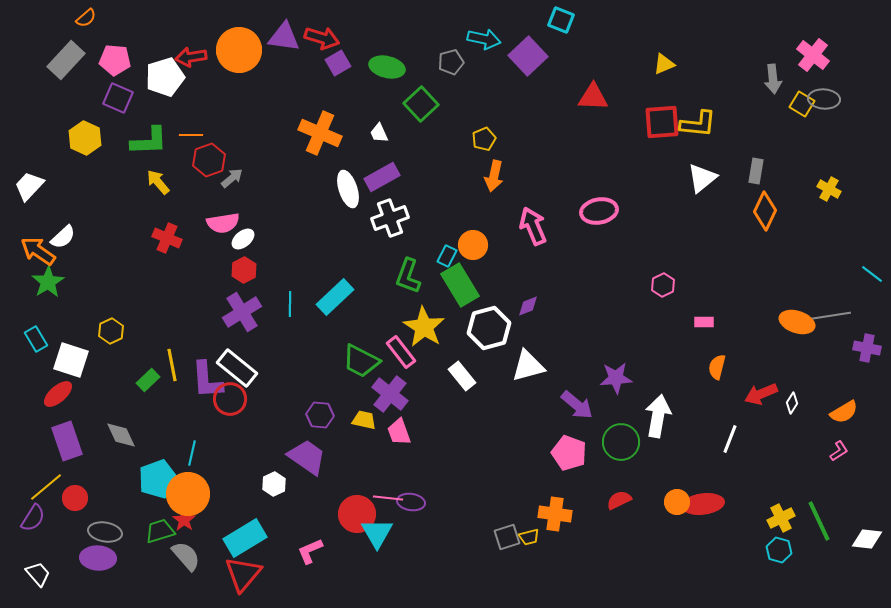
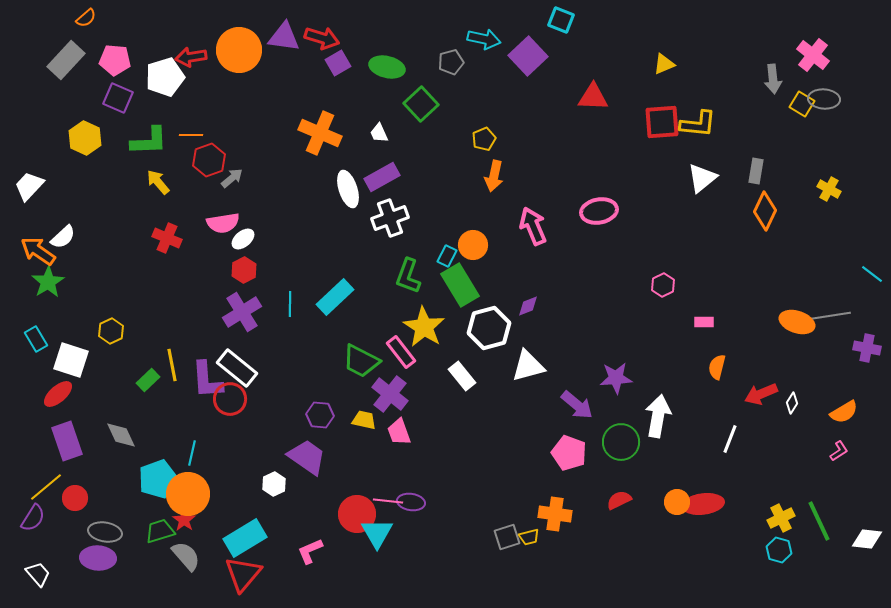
pink line at (388, 498): moved 3 px down
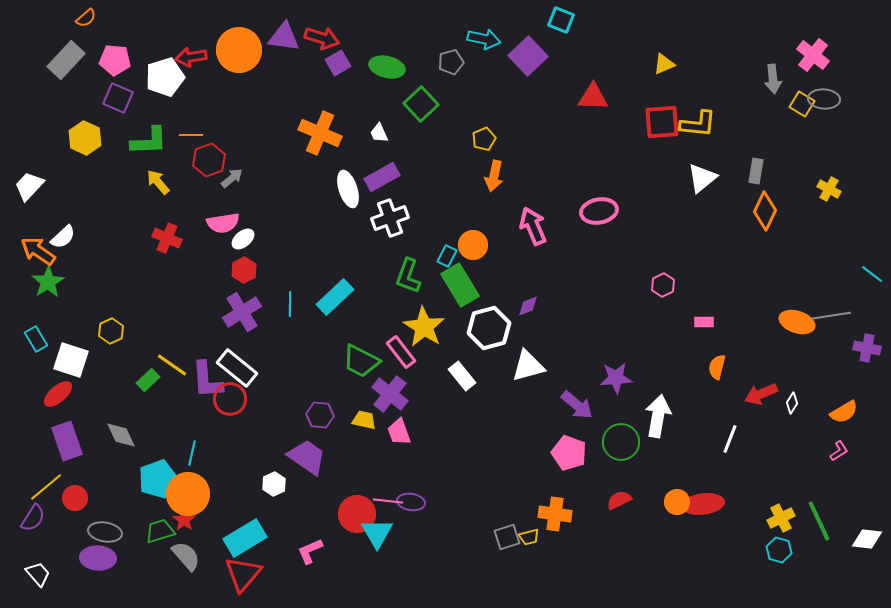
yellow line at (172, 365): rotated 44 degrees counterclockwise
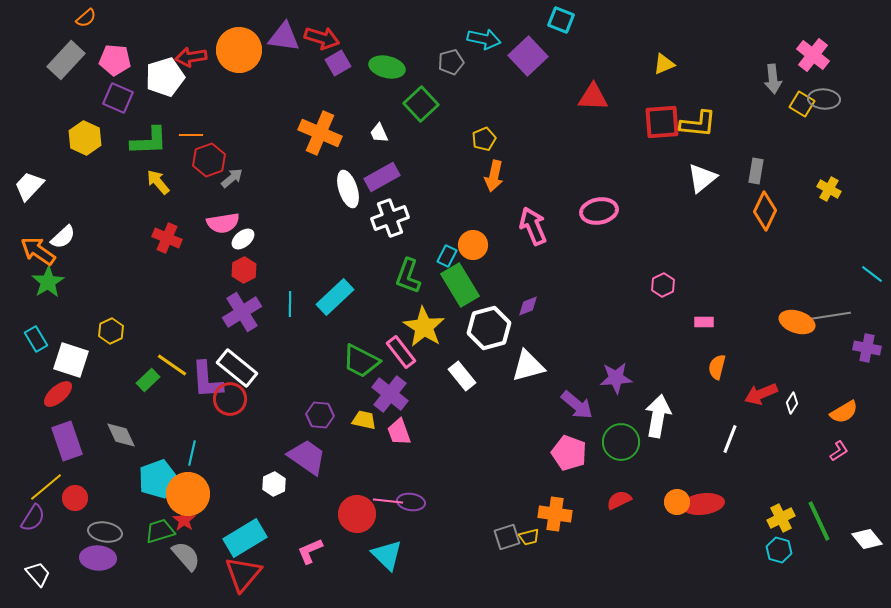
cyan triangle at (377, 533): moved 10 px right, 22 px down; rotated 16 degrees counterclockwise
white diamond at (867, 539): rotated 44 degrees clockwise
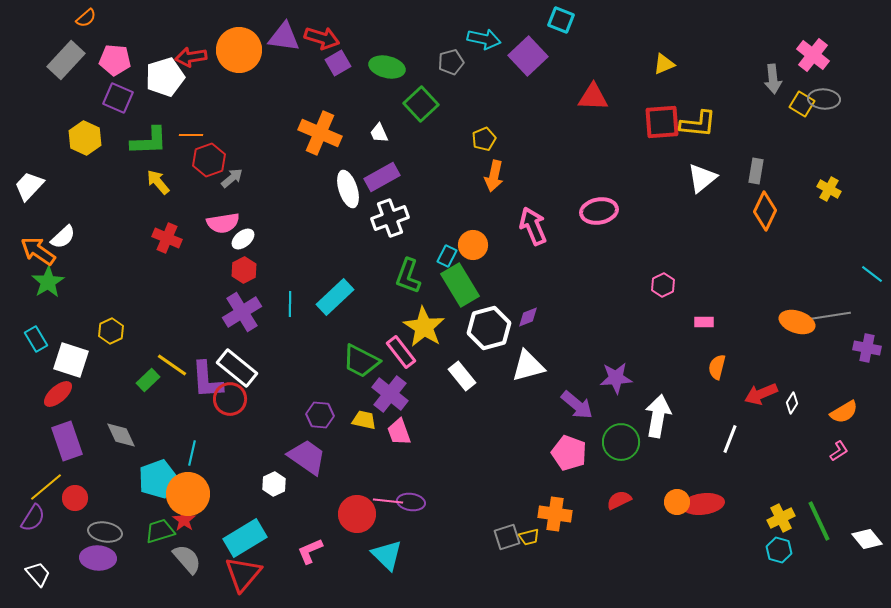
purple diamond at (528, 306): moved 11 px down
gray semicircle at (186, 556): moved 1 px right, 3 px down
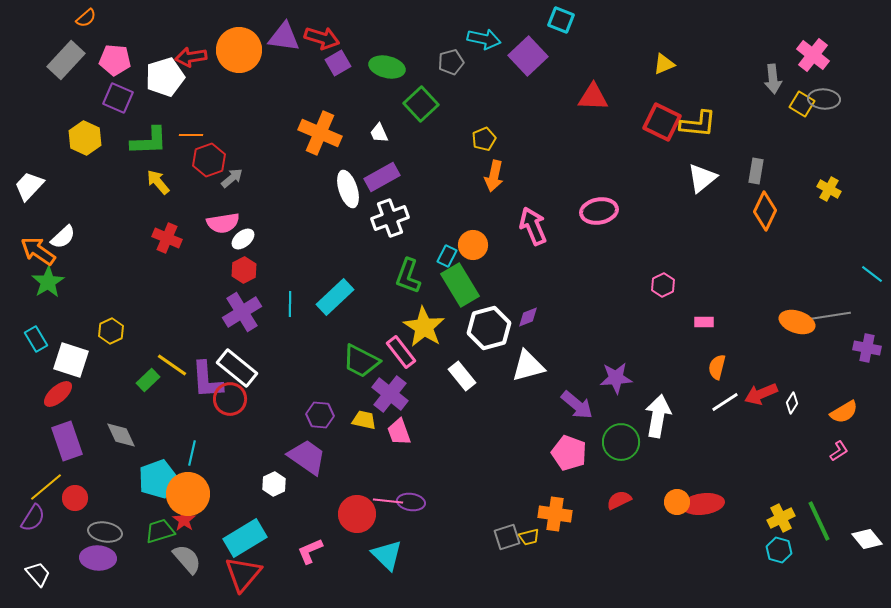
red square at (662, 122): rotated 30 degrees clockwise
white line at (730, 439): moved 5 px left, 37 px up; rotated 36 degrees clockwise
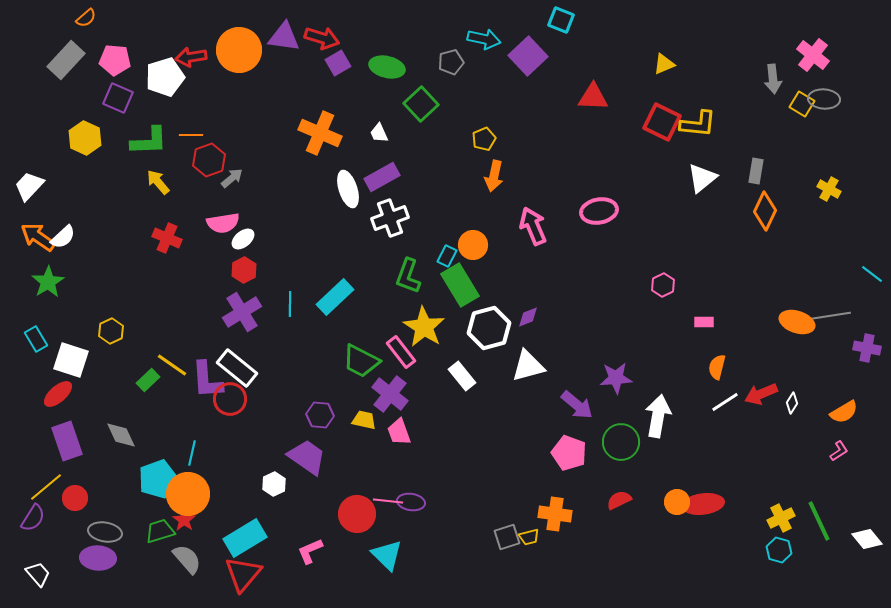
orange arrow at (38, 251): moved 14 px up
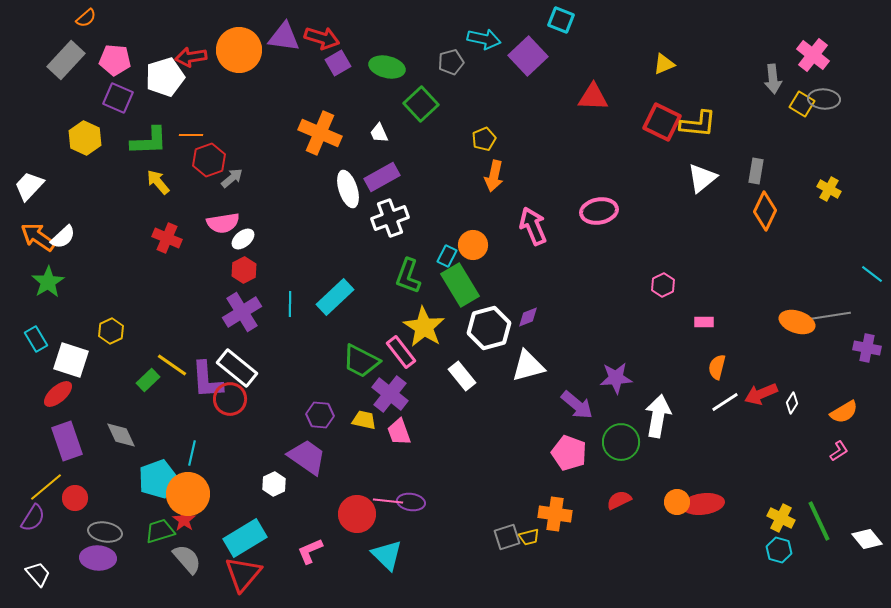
yellow cross at (781, 518): rotated 36 degrees counterclockwise
